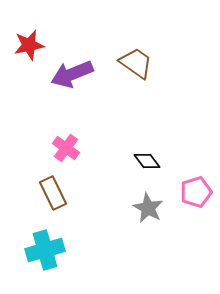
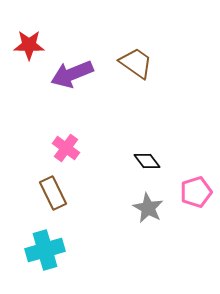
red star: rotated 12 degrees clockwise
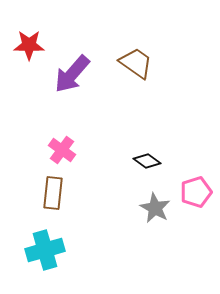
purple arrow: rotated 27 degrees counterclockwise
pink cross: moved 4 px left, 2 px down
black diamond: rotated 16 degrees counterclockwise
brown rectangle: rotated 32 degrees clockwise
gray star: moved 7 px right
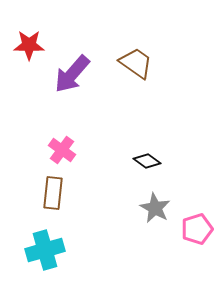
pink pentagon: moved 1 px right, 37 px down
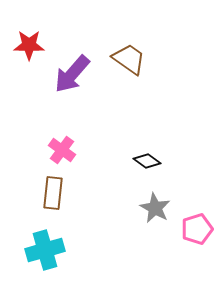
brown trapezoid: moved 7 px left, 4 px up
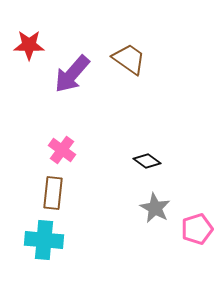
cyan cross: moved 1 px left, 10 px up; rotated 21 degrees clockwise
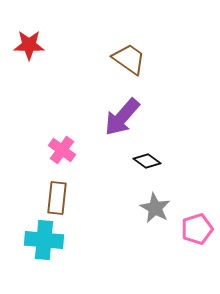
purple arrow: moved 50 px right, 43 px down
brown rectangle: moved 4 px right, 5 px down
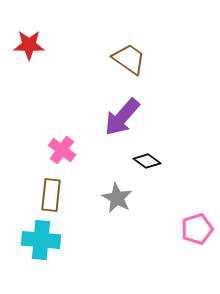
brown rectangle: moved 6 px left, 3 px up
gray star: moved 38 px left, 10 px up
cyan cross: moved 3 px left
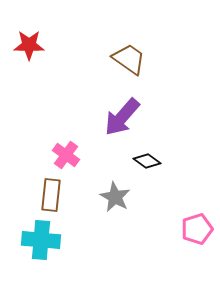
pink cross: moved 4 px right, 5 px down
gray star: moved 2 px left, 1 px up
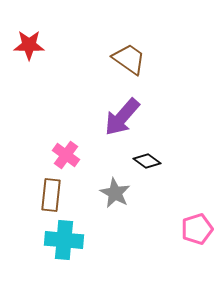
gray star: moved 4 px up
cyan cross: moved 23 px right
